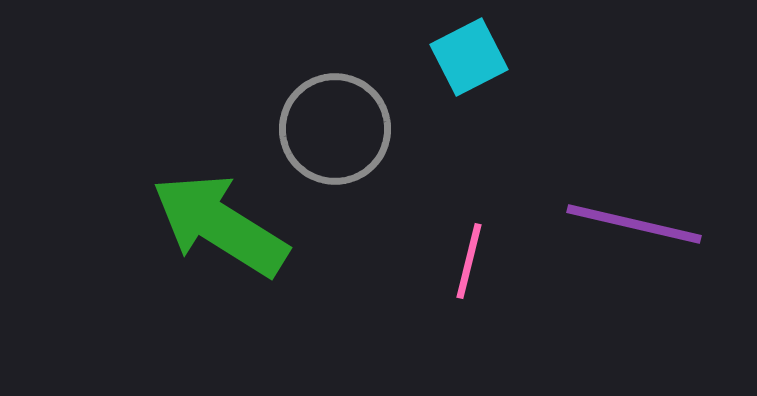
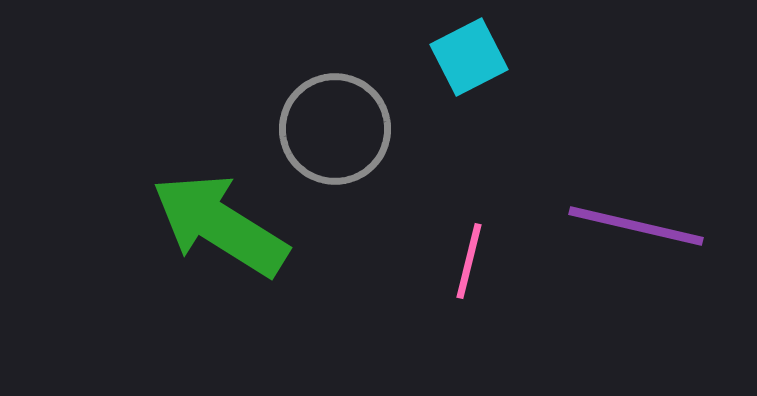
purple line: moved 2 px right, 2 px down
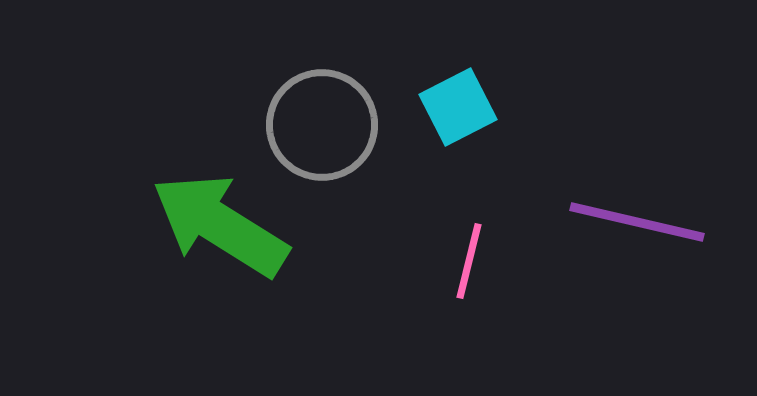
cyan square: moved 11 px left, 50 px down
gray circle: moved 13 px left, 4 px up
purple line: moved 1 px right, 4 px up
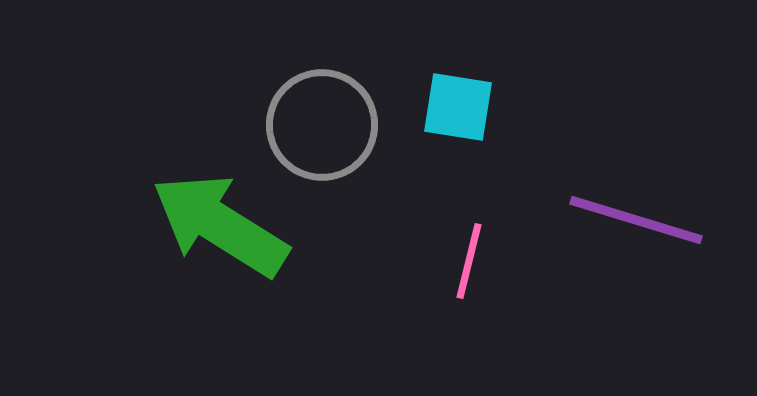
cyan square: rotated 36 degrees clockwise
purple line: moved 1 px left, 2 px up; rotated 4 degrees clockwise
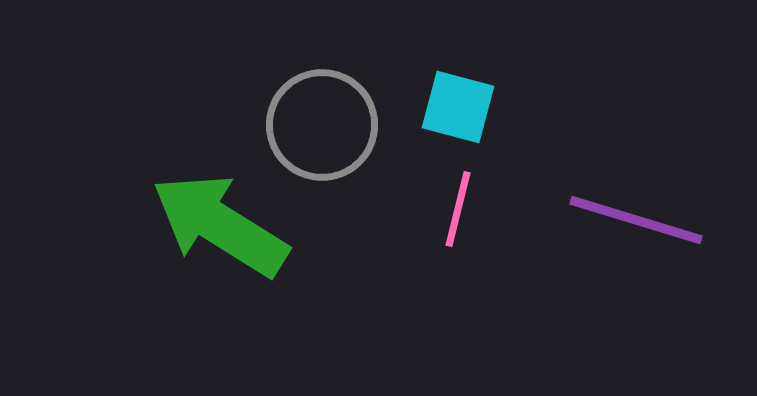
cyan square: rotated 6 degrees clockwise
pink line: moved 11 px left, 52 px up
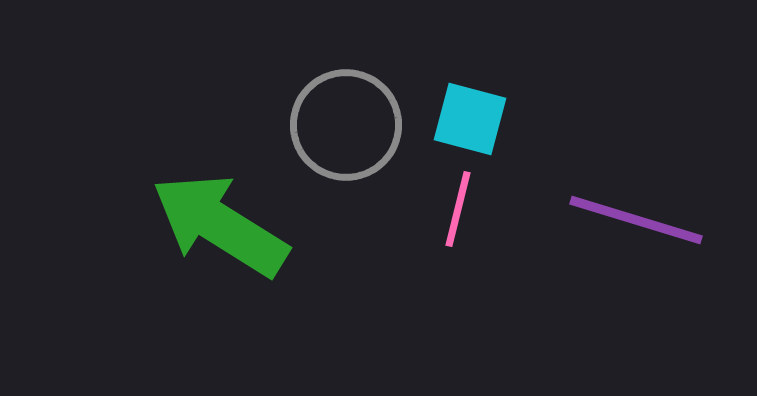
cyan square: moved 12 px right, 12 px down
gray circle: moved 24 px right
